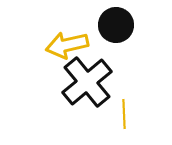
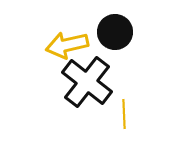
black circle: moved 1 px left, 7 px down
black cross: rotated 12 degrees counterclockwise
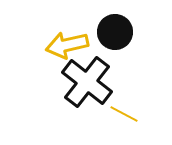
yellow line: rotated 60 degrees counterclockwise
